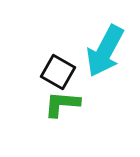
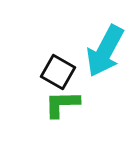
green L-shape: rotated 6 degrees counterclockwise
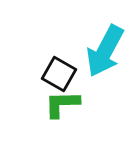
black square: moved 1 px right, 2 px down
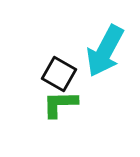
green L-shape: moved 2 px left
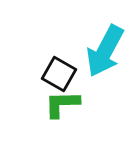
green L-shape: moved 2 px right
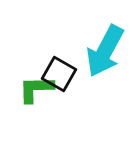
green L-shape: moved 26 px left, 15 px up
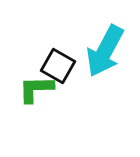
black square: moved 1 px left, 8 px up
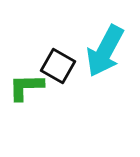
green L-shape: moved 10 px left, 2 px up
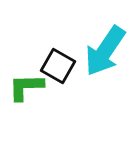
cyan arrow: rotated 6 degrees clockwise
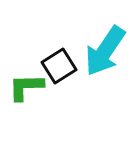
black square: moved 1 px right; rotated 28 degrees clockwise
